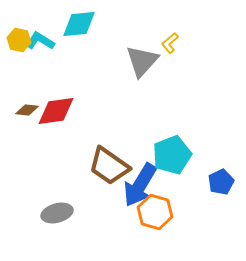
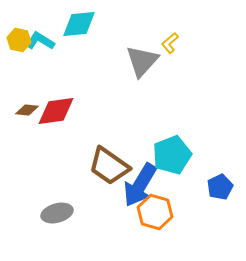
blue pentagon: moved 1 px left, 5 px down
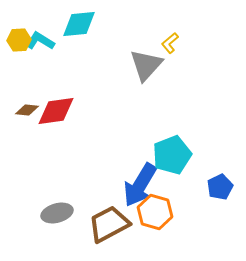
yellow hexagon: rotated 15 degrees counterclockwise
gray triangle: moved 4 px right, 4 px down
brown trapezoid: moved 58 px down; rotated 117 degrees clockwise
